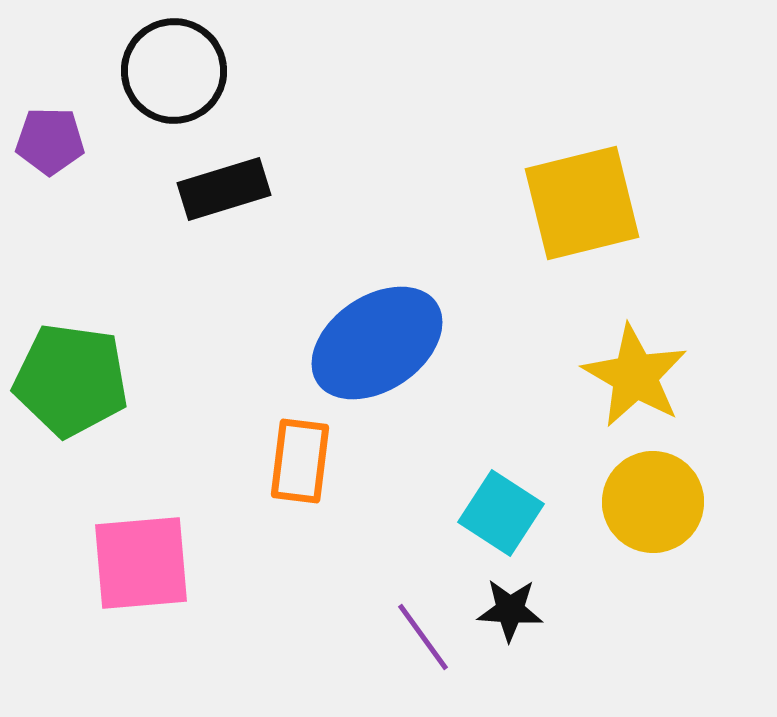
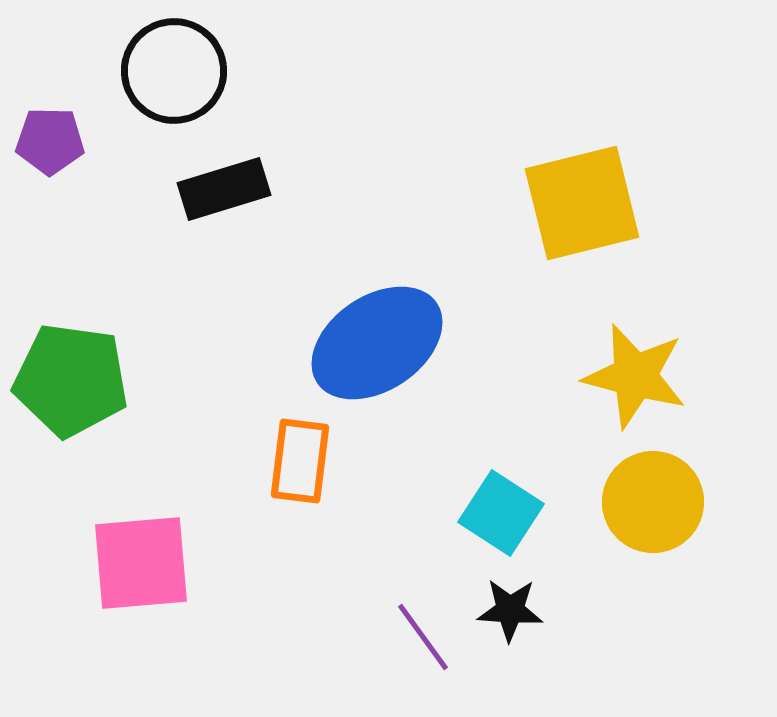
yellow star: rotated 15 degrees counterclockwise
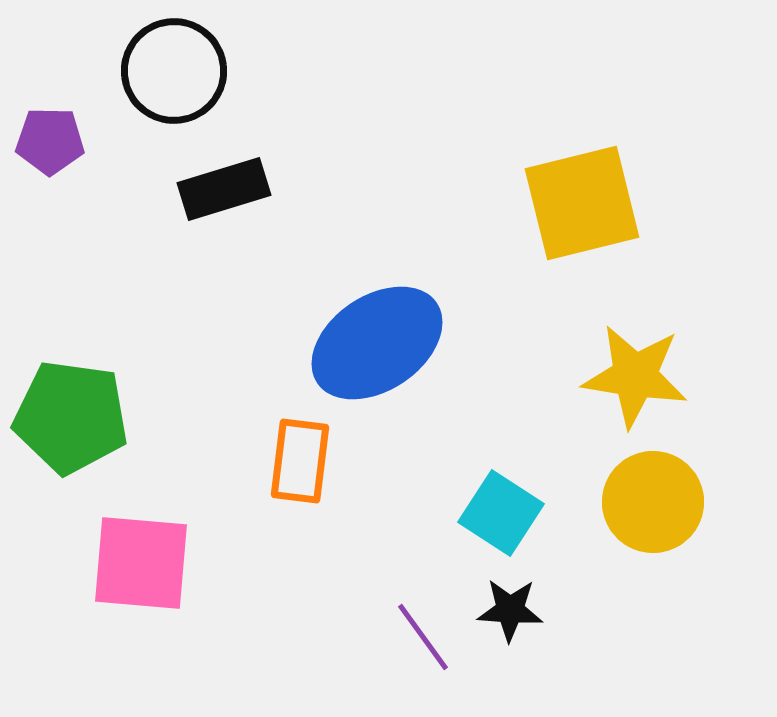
yellow star: rotated 6 degrees counterclockwise
green pentagon: moved 37 px down
pink square: rotated 10 degrees clockwise
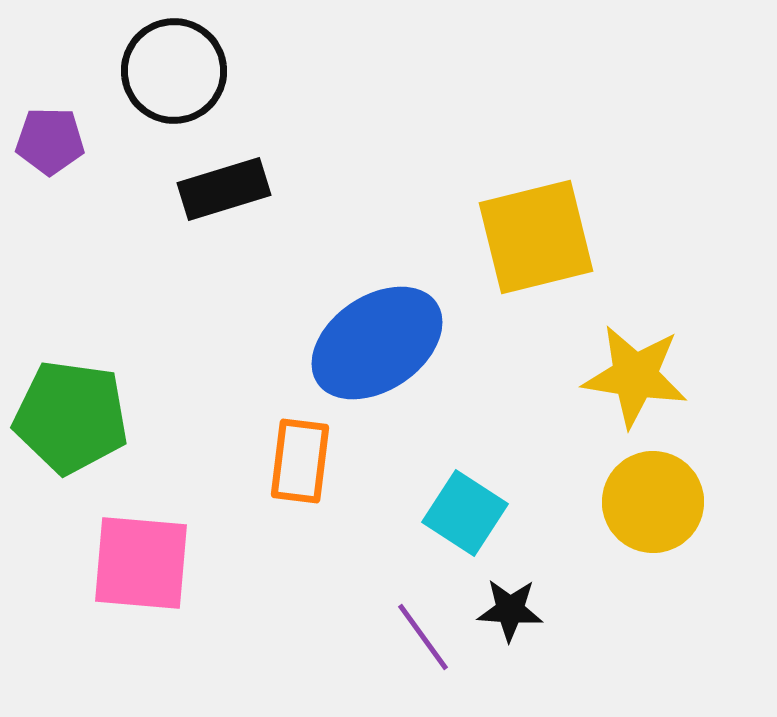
yellow square: moved 46 px left, 34 px down
cyan square: moved 36 px left
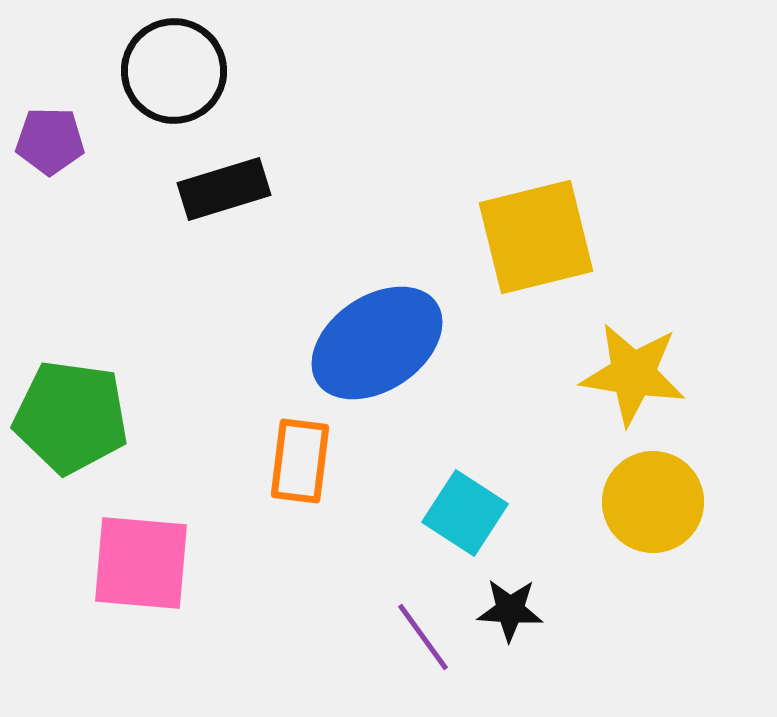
yellow star: moved 2 px left, 2 px up
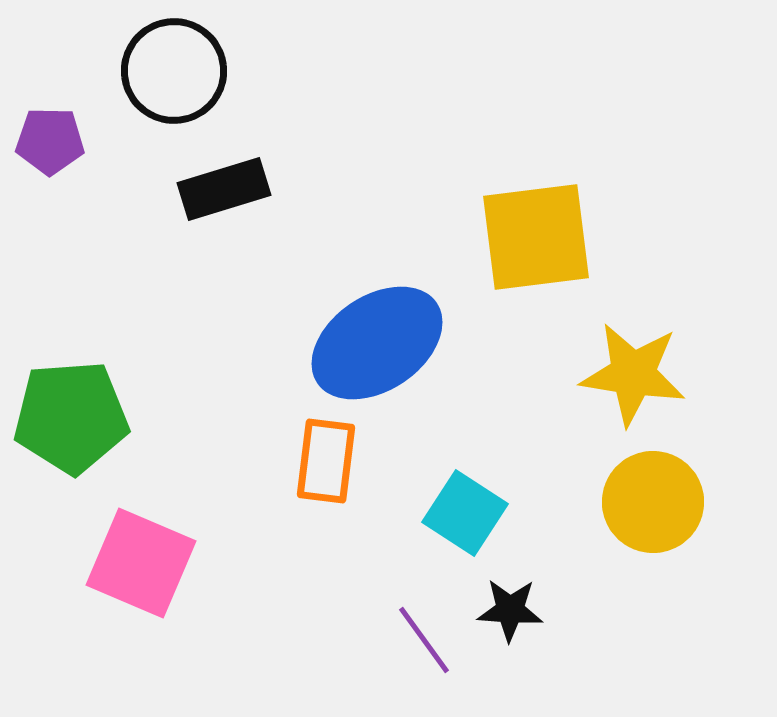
yellow square: rotated 7 degrees clockwise
green pentagon: rotated 12 degrees counterclockwise
orange rectangle: moved 26 px right
pink square: rotated 18 degrees clockwise
purple line: moved 1 px right, 3 px down
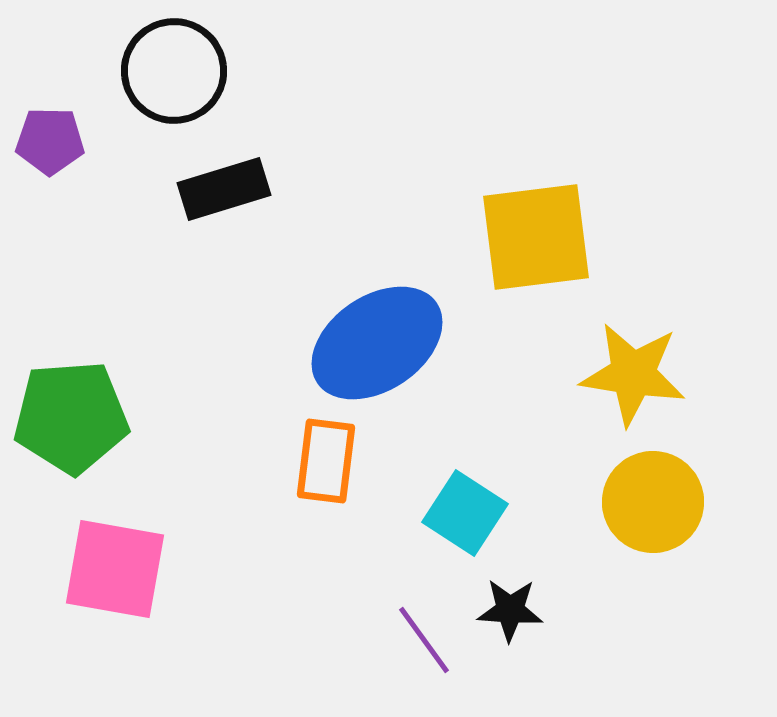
pink square: moved 26 px left, 6 px down; rotated 13 degrees counterclockwise
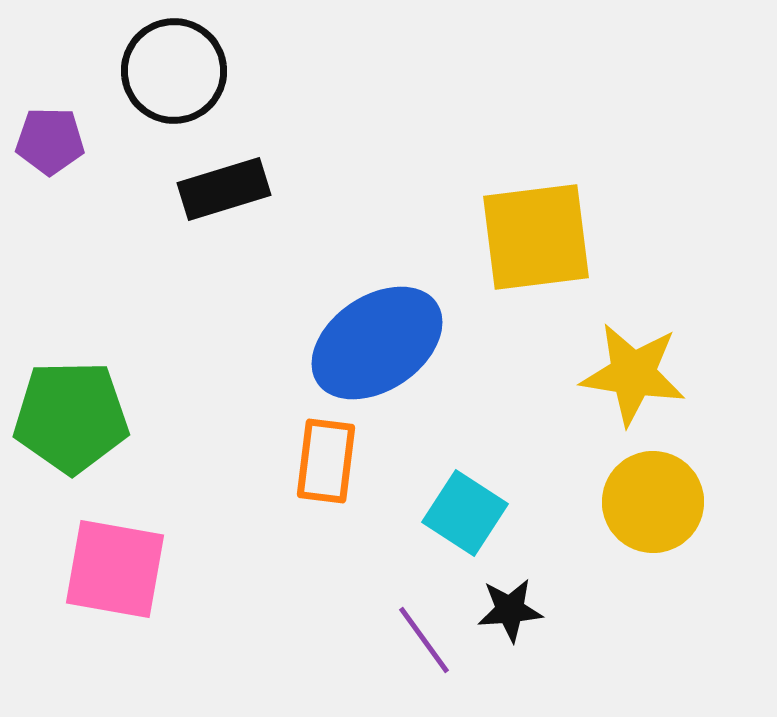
green pentagon: rotated 3 degrees clockwise
black star: rotated 8 degrees counterclockwise
